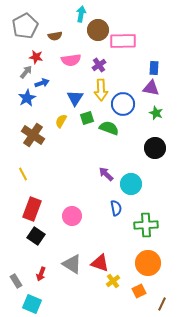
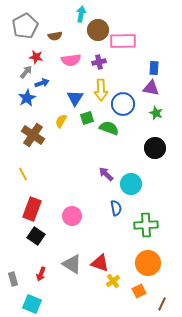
purple cross: moved 3 px up; rotated 24 degrees clockwise
gray rectangle: moved 3 px left, 2 px up; rotated 16 degrees clockwise
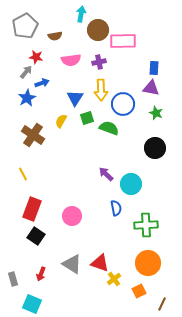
yellow cross: moved 1 px right, 2 px up
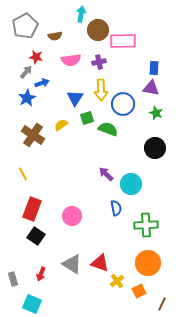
yellow semicircle: moved 4 px down; rotated 24 degrees clockwise
green semicircle: moved 1 px left, 1 px down
yellow cross: moved 3 px right, 2 px down
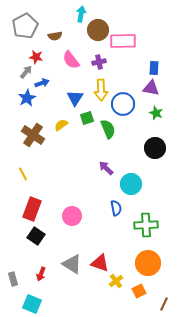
pink semicircle: rotated 60 degrees clockwise
green semicircle: rotated 48 degrees clockwise
purple arrow: moved 6 px up
yellow cross: moved 1 px left
brown line: moved 2 px right
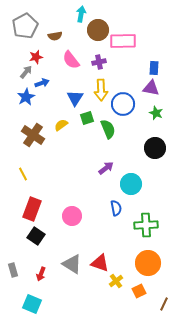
red star: rotated 24 degrees counterclockwise
blue star: moved 1 px left, 1 px up
purple arrow: rotated 98 degrees clockwise
gray rectangle: moved 9 px up
